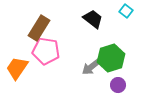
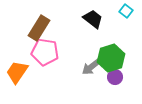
pink pentagon: moved 1 px left, 1 px down
orange trapezoid: moved 4 px down
purple circle: moved 3 px left, 8 px up
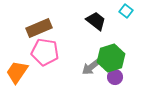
black trapezoid: moved 3 px right, 2 px down
brown rectangle: rotated 35 degrees clockwise
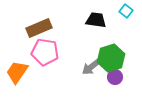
black trapezoid: moved 1 px up; rotated 30 degrees counterclockwise
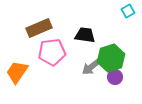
cyan square: moved 2 px right; rotated 24 degrees clockwise
black trapezoid: moved 11 px left, 15 px down
pink pentagon: moved 7 px right; rotated 16 degrees counterclockwise
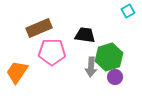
pink pentagon: rotated 8 degrees clockwise
green hexagon: moved 2 px left, 1 px up
gray arrow: rotated 48 degrees counterclockwise
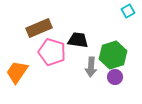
black trapezoid: moved 7 px left, 5 px down
pink pentagon: rotated 16 degrees clockwise
green hexagon: moved 4 px right, 2 px up
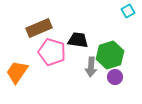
green hexagon: moved 3 px left
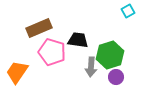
purple circle: moved 1 px right
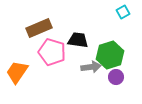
cyan square: moved 5 px left, 1 px down
gray arrow: rotated 102 degrees counterclockwise
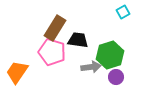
brown rectangle: moved 16 px right; rotated 35 degrees counterclockwise
